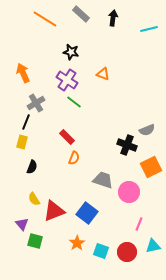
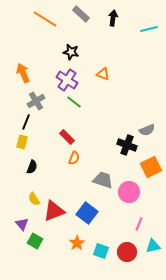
gray cross: moved 2 px up
green square: rotated 14 degrees clockwise
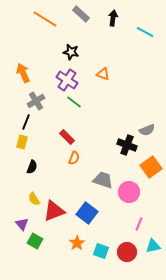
cyan line: moved 4 px left, 3 px down; rotated 42 degrees clockwise
orange square: rotated 10 degrees counterclockwise
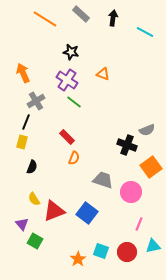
pink circle: moved 2 px right
orange star: moved 1 px right, 16 px down
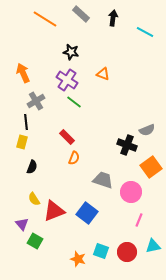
black line: rotated 28 degrees counterclockwise
pink line: moved 4 px up
orange star: rotated 21 degrees counterclockwise
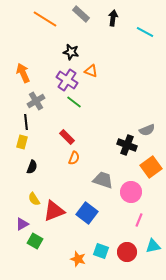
orange triangle: moved 12 px left, 3 px up
purple triangle: rotated 40 degrees clockwise
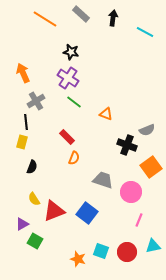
orange triangle: moved 15 px right, 43 px down
purple cross: moved 1 px right, 2 px up
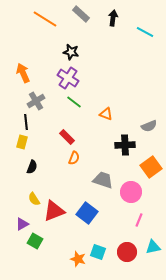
gray semicircle: moved 2 px right, 4 px up
black cross: moved 2 px left; rotated 24 degrees counterclockwise
cyan triangle: moved 1 px down
cyan square: moved 3 px left, 1 px down
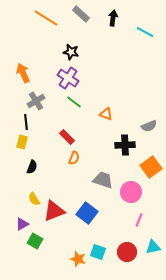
orange line: moved 1 px right, 1 px up
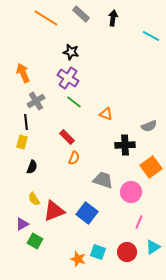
cyan line: moved 6 px right, 4 px down
pink line: moved 2 px down
cyan triangle: rotated 21 degrees counterclockwise
